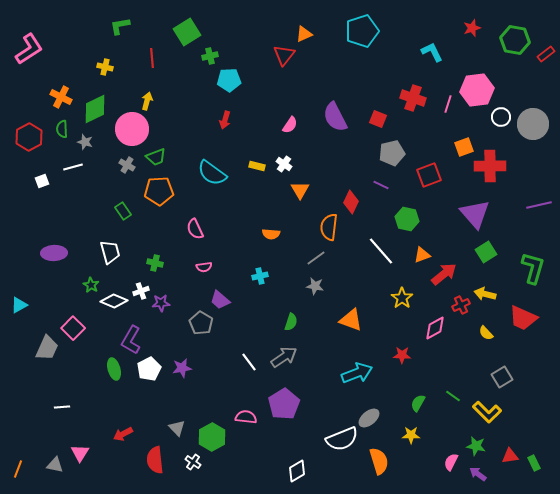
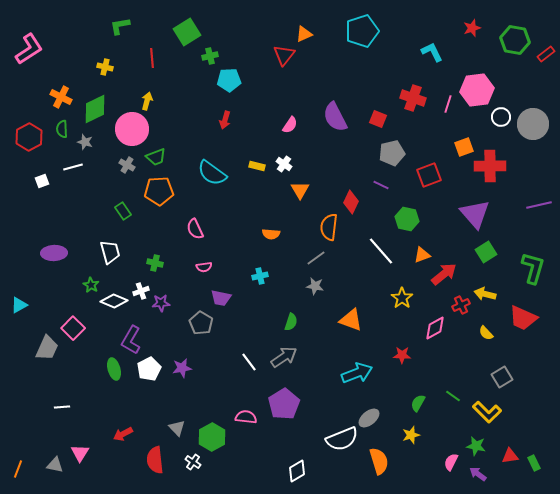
purple trapezoid at (220, 300): moved 1 px right, 2 px up; rotated 30 degrees counterclockwise
yellow star at (411, 435): rotated 18 degrees counterclockwise
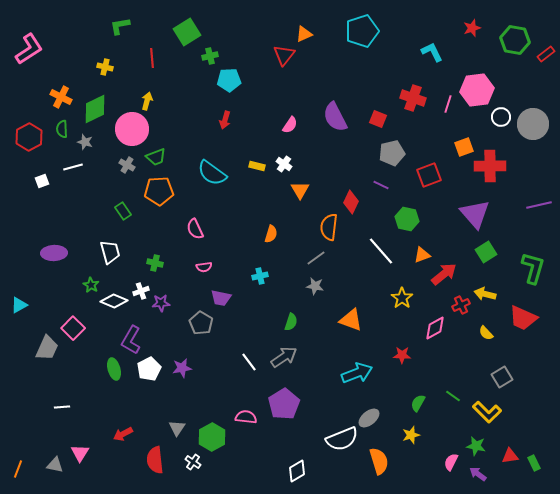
orange semicircle at (271, 234): rotated 78 degrees counterclockwise
gray triangle at (177, 428): rotated 18 degrees clockwise
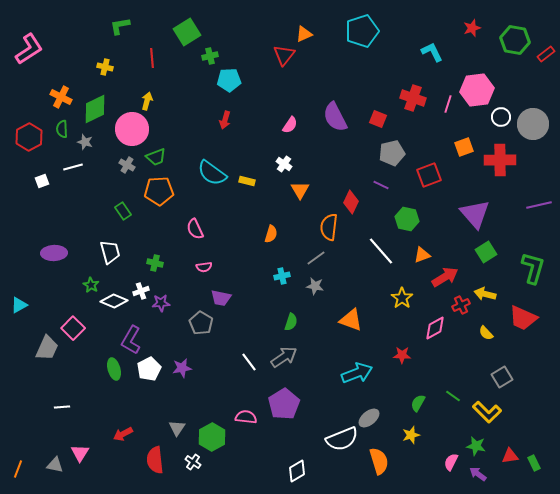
yellow rectangle at (257, 166): moved 10 px left, 15 px down
red cross at (490, 166): moved 10 px right, 6 px up
red arrow at (444, 274): moved 1 px right, 3 px down; rotated 8 degrees clockwise
cyan cross at (260, 276): moved 22 px right
